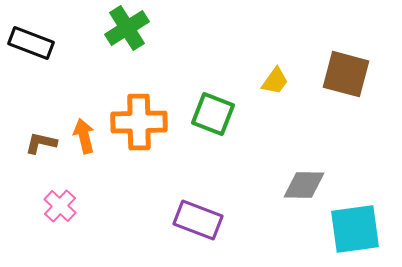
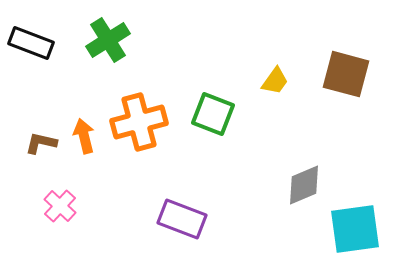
green cross: moved 19 px left, 12 px down
orange cross: rotated 14 degrees counterclockwise
gray diamond: rotated 24 degrees counterclockwise
purple rectangle: moved 16 px left, 1 px up
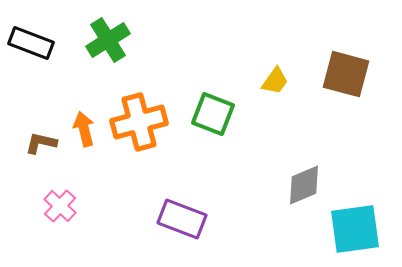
orange arrow: moved 7 px up
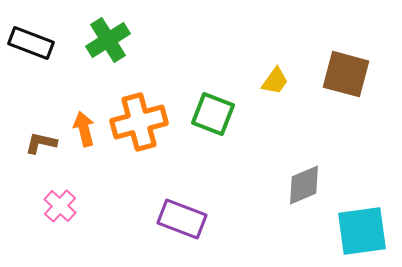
cyan square: moved 7 px right, 2 px down
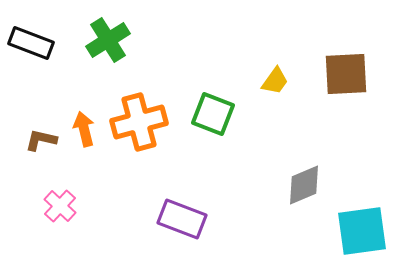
brown square: rotated 18 degrees counterclockwise
brown L-shape: moved 3 px up
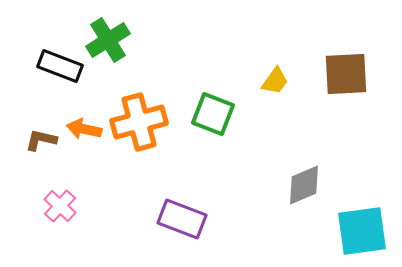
black rectangle: moved 29 px right, 23 px down
orange arrow: rotated 64 degrees counterclockwise
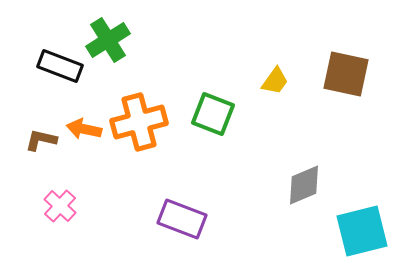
brown square: rotated 15 degrees clockwise
cyan square: rotated 6 degrees counterclockwise
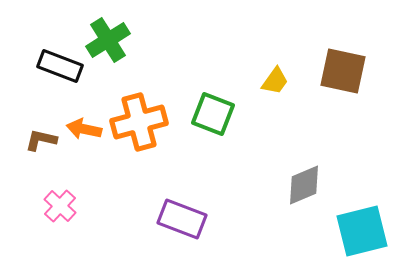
brown square: moved 3 px left, 3 px up
